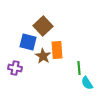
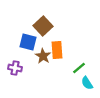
green line: rotated 56 degrees clockwise
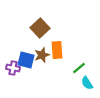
brown square: moved 3 px left, 2 px down
blue square: moved 2 px left, 18 px down
brown star: moved 1 px left, 1 px up; rotated 21 degrees clockwise
purple cross: moved 2 px left
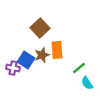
blue square: rotated 18 degrees clockwise
